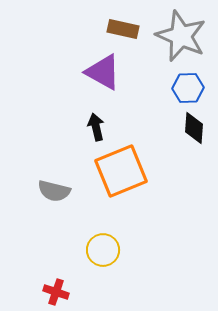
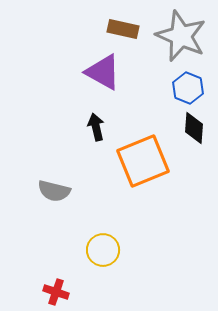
blue hexagon: rotated 24 degrees clockwise
orange square: moved 22 px right, 10 px up
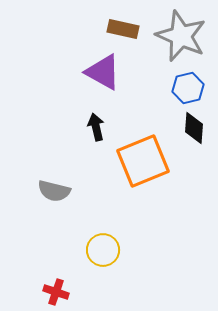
blue hexagon: rotated 24 degrees clockwise
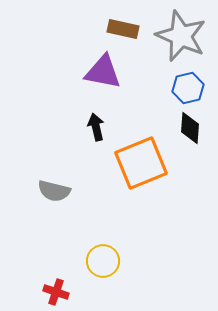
purple triangle: rotated 18 degrees counterclockwise
black diamond: moved 4 px left
orange square: moved 2 px left, 2 px down
yellow circle: moved 11 px down
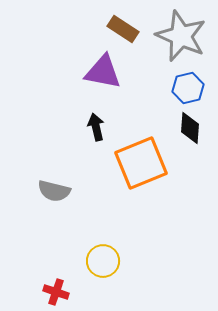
brown rectangle: rotated 20 degrees clockwise
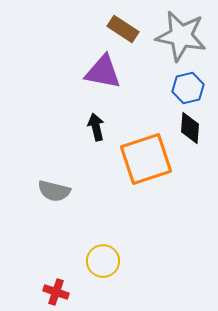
gray star: rotated 12 degrees counterclockwise
orange square: moved 5 px right, 4 px up; rotated 4 degrees clockwise
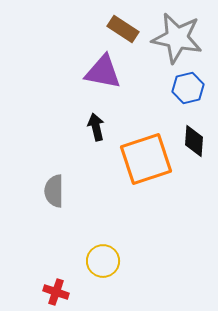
gray star: moved 4 px left, 2 px down
black diamond: moved 4 px right, 13 px down
gray semicircle: rotated 76 degrees clockwise
